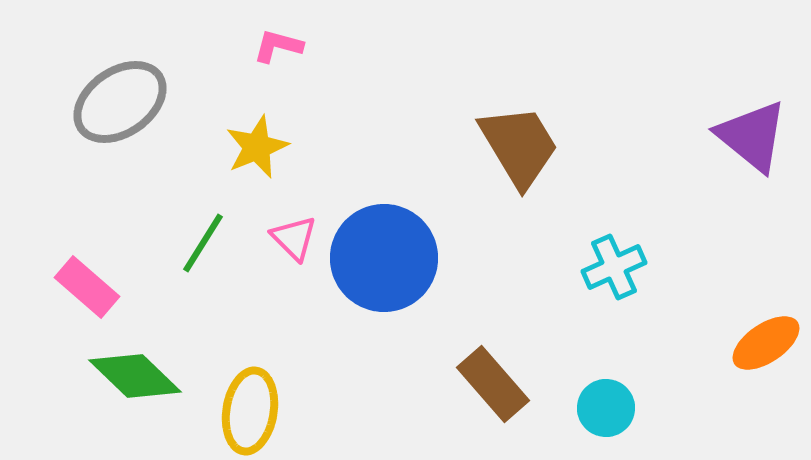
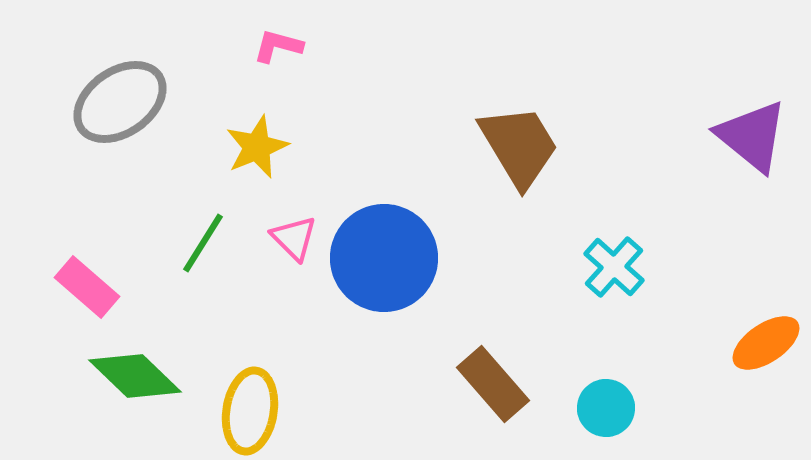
cyan cross: rotated 24 degrees counterclockwise
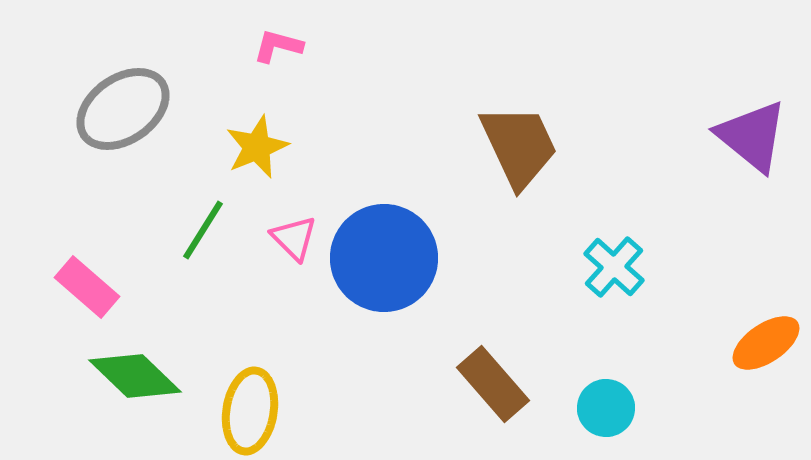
gray ellipse: moved 3 px right, 7 px down
brown trapezoid: rotated 6 degrees clockwise
green line: moved 13 px up
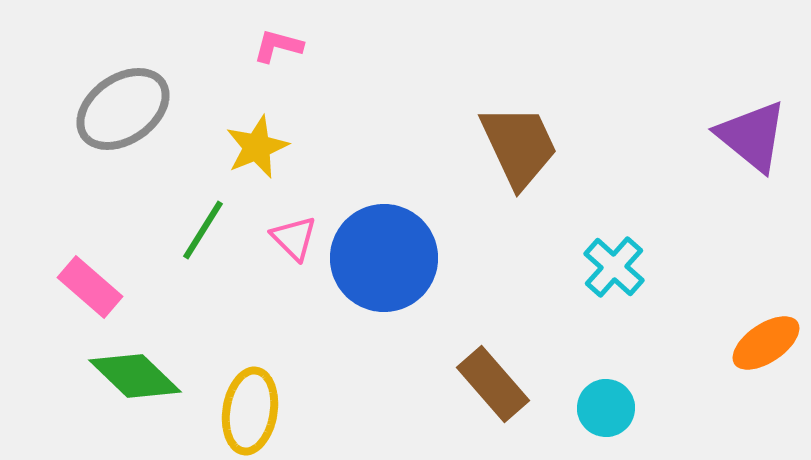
pink rectangle: moved 3 px right
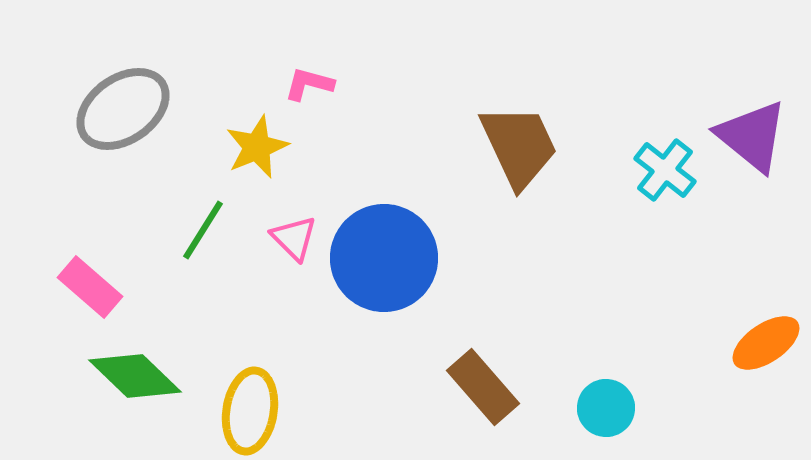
pink L-shape: moved 31 px right, 38 px down
cyan cross: moved 51 px right, 97 px up; rotated 4 degrees counterclockwise
brown rectangle: moved 10 px left, 3 px down
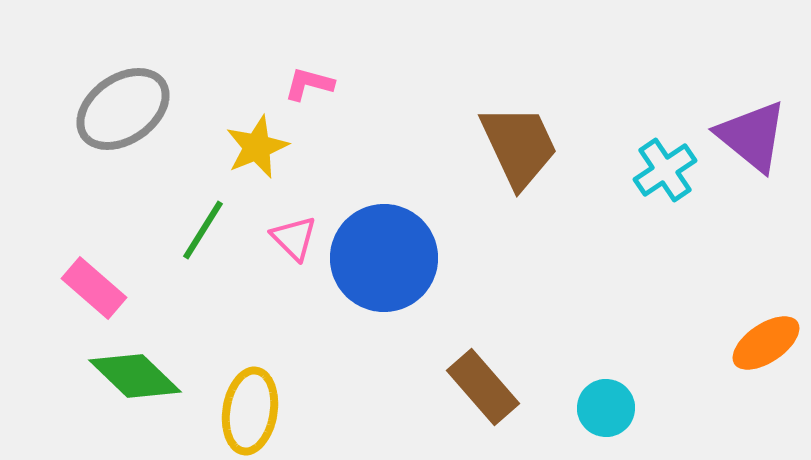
cyan cross: rotated 18 degrees clockwise
pink rectangle: moved 4 px right, 1 px down
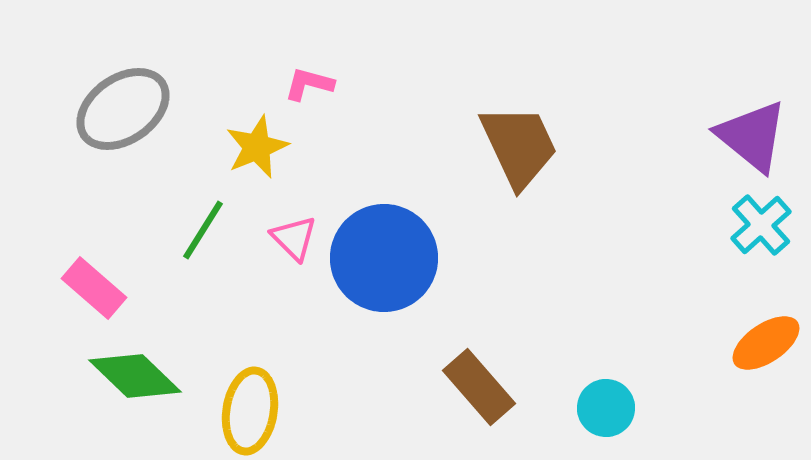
cyan cross: moved 96 px right, 55 px down; rotated 8 degrees counterclockwise
brown rectangle: moved 4 px left
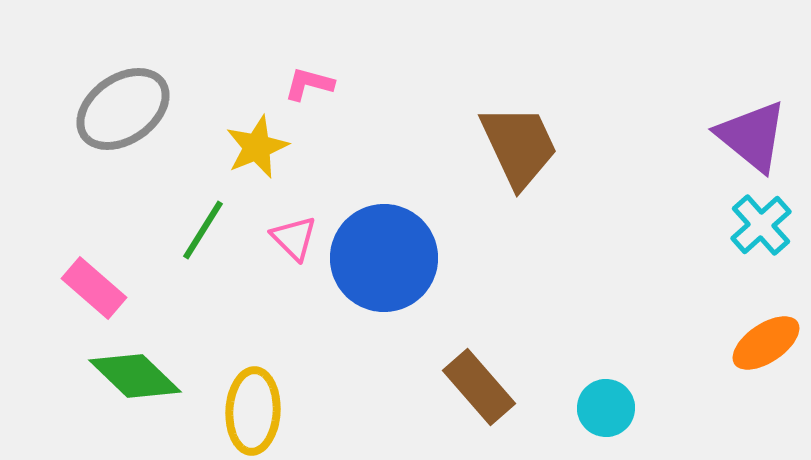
yellow ellipse: moved 3 px right; rotated 6 degrees counterclockwise
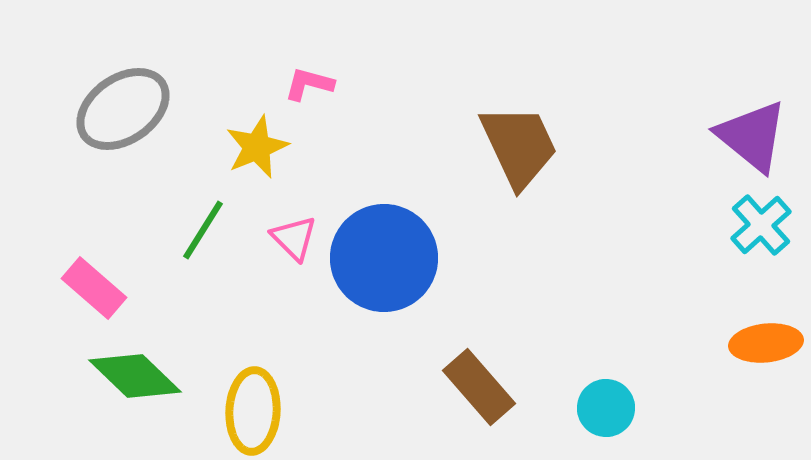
orange ellipse: rotated 28 degrees clockwise
